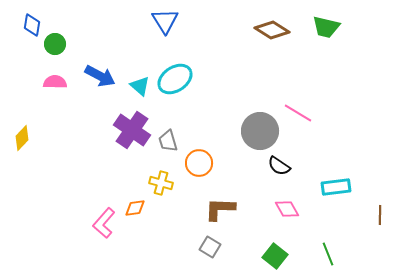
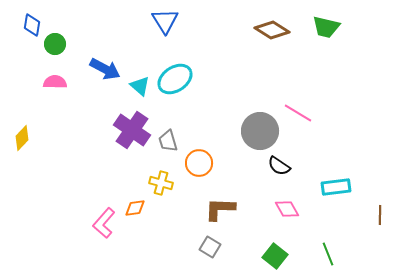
blue arrow: moved 5 px right, 7 px up
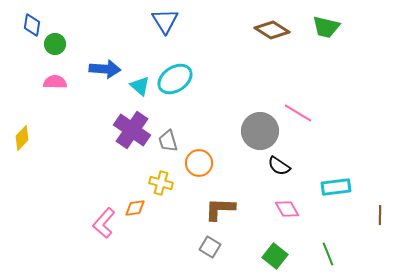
blue arrow: rotated 24 degrees counterclockwise
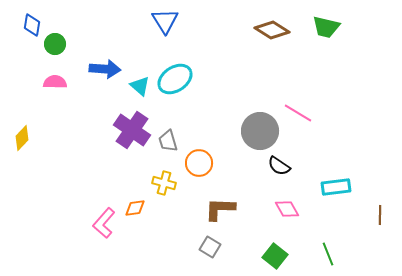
yellow cross: moved 3 px right
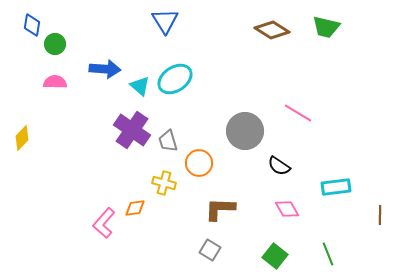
gray circle: moved 15 px left
gray square: moved 3 px down
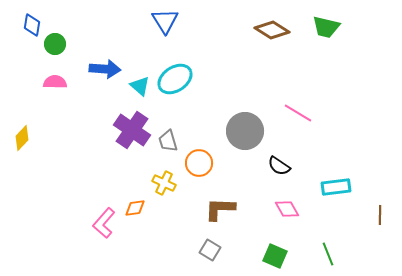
yellow cross: rotated 10 degrees clockwise
green square: rotated 15 degrees counterclockwise
